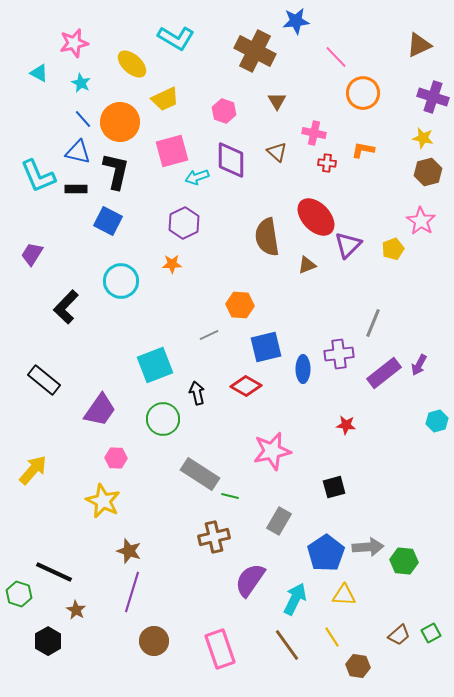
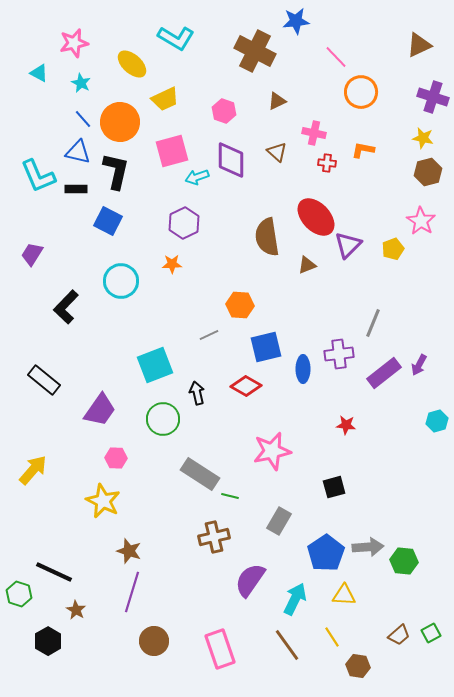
orange circle at (363, 93): moved 2 px left, 1 px up
brown triangle at (277, 101): rotated 36 degrees clockwise
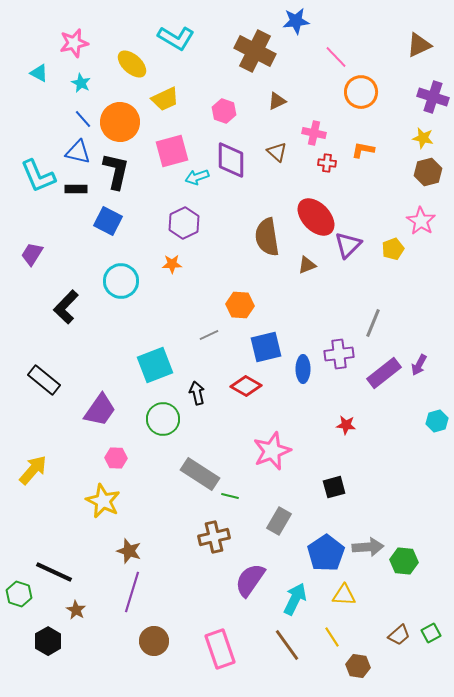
pink star at (272, 451): rotated 9 degrees counterclockwise
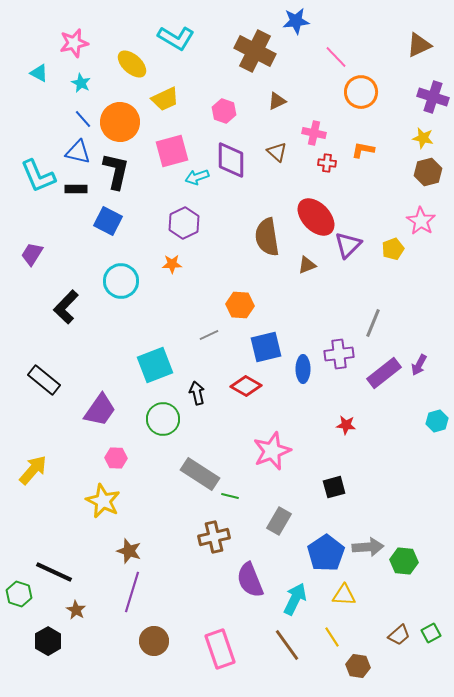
purple semicircle at (250, 580): rotated 57 degrees counterclockwise
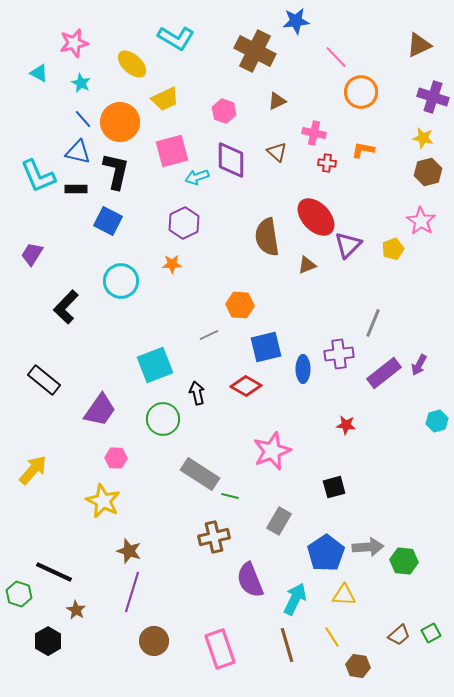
brown line at (287, 645): rotated 20 degrees clockwise
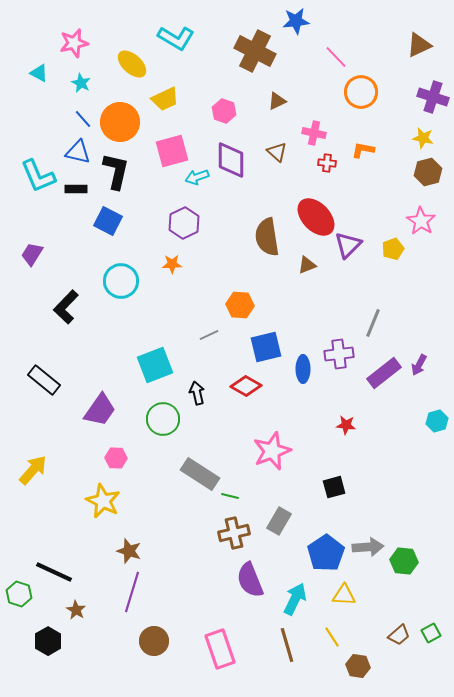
brown cross at (214, 537): moved 20 px right, 4 px up
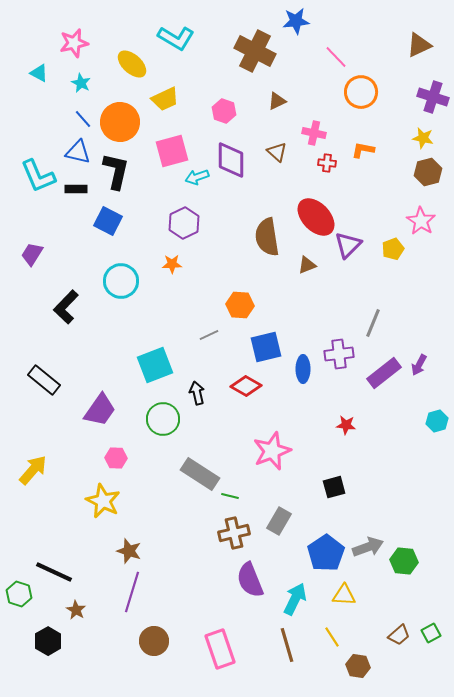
gray arrow at (368, 547): rotated 16 degrees counterclockwise
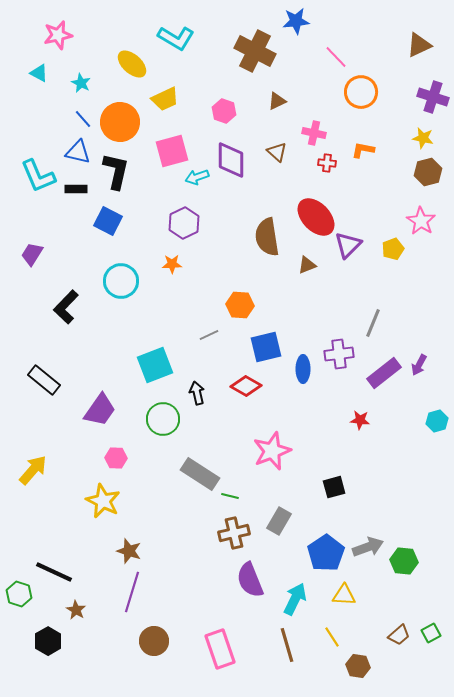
pink star at (74, 43): moved 16 px left, 8 px up
red star at (346, 425): moved 14 px right, 5 px up
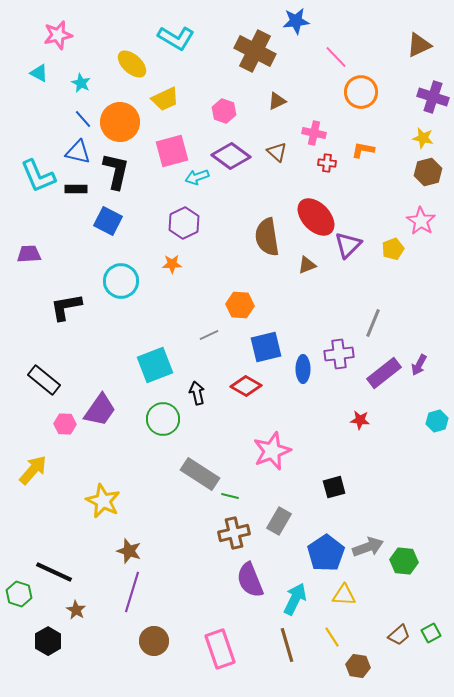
purple diamond at (231, 160): moved 4 px up; rotated 54 degrees counterclockwise
purple trapezoid at (32, 254): moved 3 px left; rotated 55 degrees clockwise
black L-shape at (66, 307): rotated 36 degrees clockwise
pink hexagon at (116, 458): moved 51 px left, 34 px up
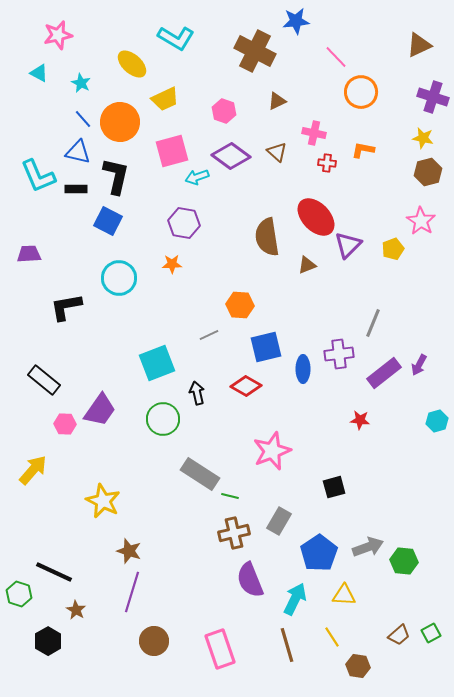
black L-shape at (116, 171): moved 5 px down
purple hexagon at (184, 223): rotated 24 degrees counterclockwise
cyan circle at (121, 281): moved 2 px left, 3 px up
cyan square at (155, 365): moved 2 px right, 2 px up
blue pentagon at (326, 553): moved 7 px left
